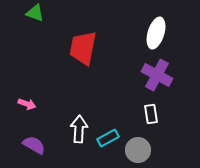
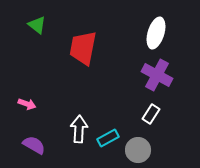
green triangle: moved 2 px right, 12 px down; rotated 18 degrees clockwise
white rectangle: rotated 42 degrees clockwise
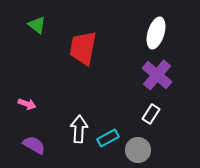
purple cross: rotated 12 degrees clockwise
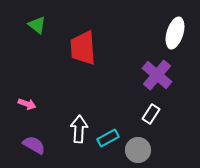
white ellipse: moved 19 px right
red trapezoid: rotated 15 degrees counterclockwise
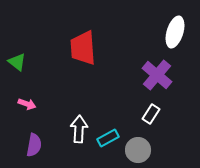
green triangle: moved 20 px left, 37 px down
white ellipse: moved 1 px up
purple semicircle: rotated 70 degrees clockwise
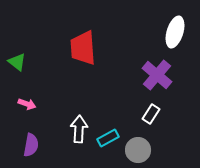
purple semicircle: moved 3 px left
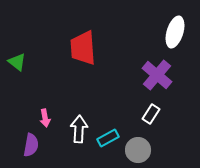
pink arrow: moved 18 px right, 14 px down; rotated 60 degrees clockwise
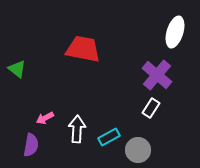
red trapezoid: moved 1 px down; rotated 105 degrees clockwise
green triangle: moved 7 px down
white rectangle: moved 6 px up
pink arrow: rotated 72 degrees clockwise
white arrow: moved 2 px left
cyan rectangle: moved 1 px right, 1 px up
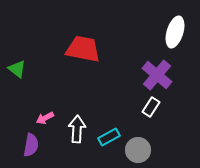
white rectangle: moved 1 px up
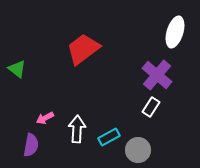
red trapezoid: rotated 48 degrees counterclockwise
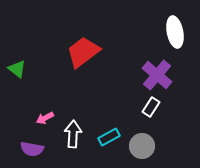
white ellipse: rotated 28 degrees counterclockwise
red trapezoid: moved 3 px down
white arrow: moved 4 px left, 5 px down
purple semicircle: moved 1 px right, 4 px down; rotated 90 degrees clockwise
gray circle: moved 4 px right, 4 px up
